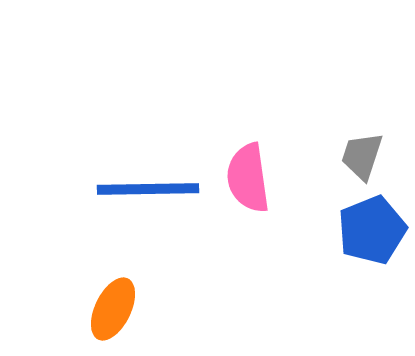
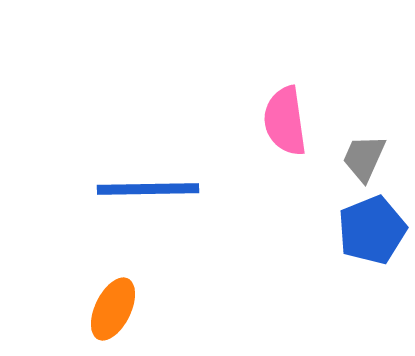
gray trapezoid: moved 2 px right, 2 px down; rotated 6 degrees clockwise
pink semicircle: moved 37 px right, 57 px up
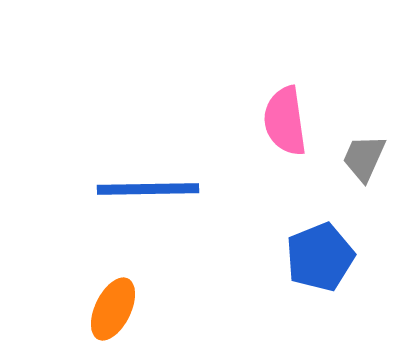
blue pentagon: moved 52 px left, 27 px down
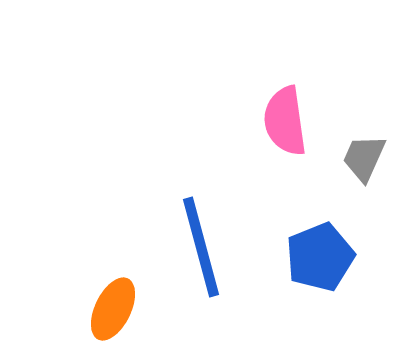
blue line: moved 53 px right, 58 px down; rotated 76 degrees clockwise
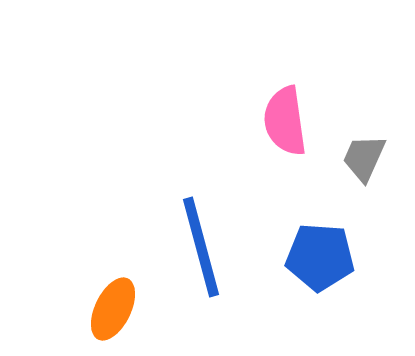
blue pentagon: rotated 26 degrees clockwise
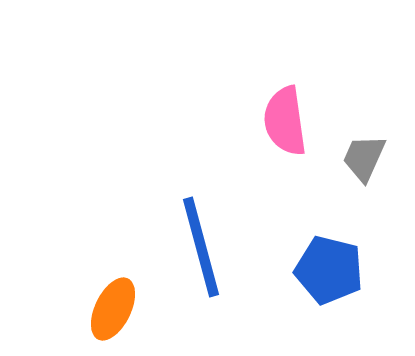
blue pentagon: moved 9 px right, 13 px down; rotated 10 degrees clockwise
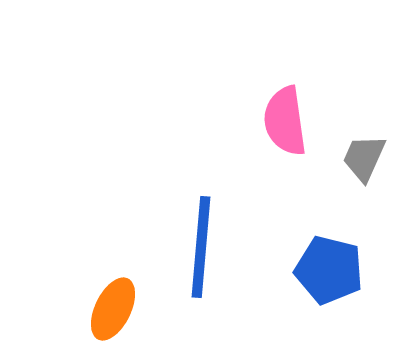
blue line: rotated 20 degrees clockwise
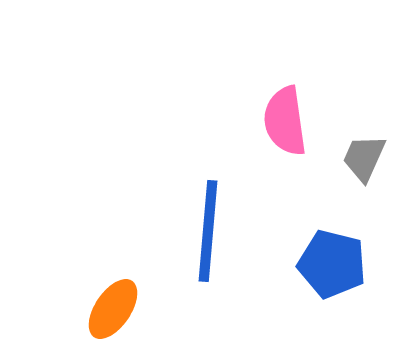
blue line: moved 7 px right, 16 px up
blue pentagon: moved 3 px right, 6 px up
orange ellipse: rotated 8 degrees clockwise
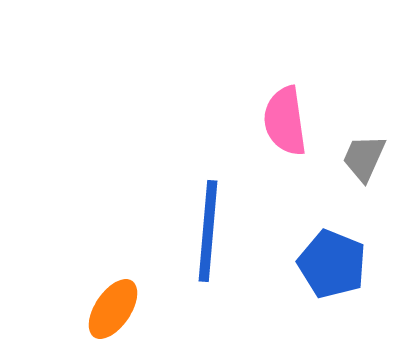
blue pentagon: rotated 8 degrees clockwise
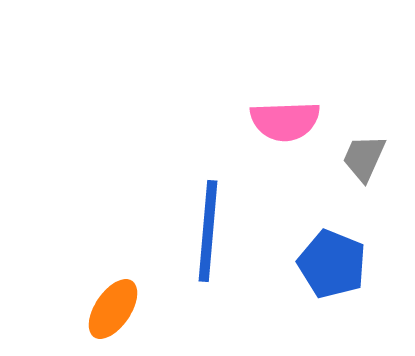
pink semicircle: rotated 84 degrees counterclockwise
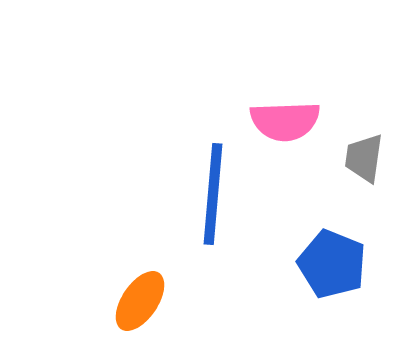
gray trapezoid: rotated 16 degrees counterclockwise
blue line: moved 5 px right, 37 px up
orange ellipse: moved 27 px right, 8 px up
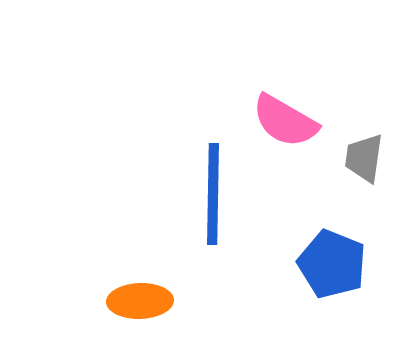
pink semicircle: rotated 32 degrees clockwise
blue line: rotated 4 degrees counterclockwise
orange ellipse: rotated 54 degrees clockwise
